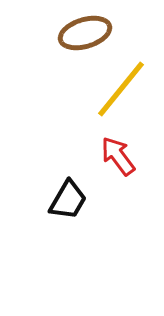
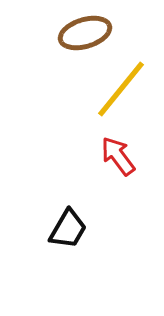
black trapezoid: moved 29 px down
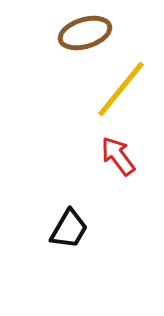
black trapezoid: moved 1 px right
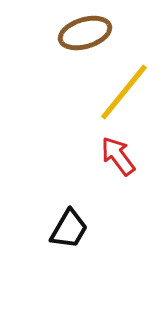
yellow line: moved 3 px right, 3 px down
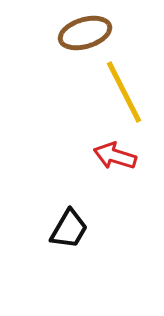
yellow line: rotated 66 degrees counterclockwise
red arrow: moved 3 px left; rotated 36 degrees counterclockwise
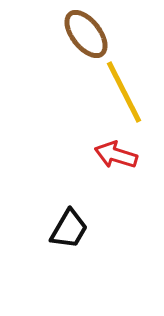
brown ellipse: moved 1 px right, 1 px down; rotated 69 degrees clockwise
red arrow: moved 1 px right, 1 px up
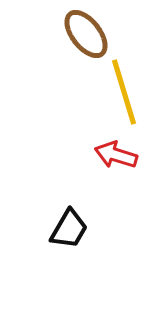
yellow line: rotated 10 degrees clockwise
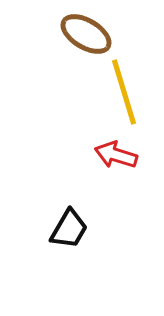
brown ellipse: rotated 21 degrees counterclockwise
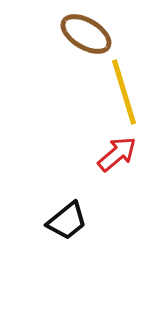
red arrow: moved 1 px right, 1 px up; rotated 123 degrees clockwise
black trapezoid: moved 2 px left, 8 px up; rotated 21 degrees clockwise
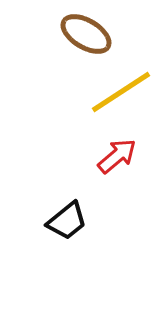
yellow line: moved 3 px left; rotated 74 degrees clockwise
red arrow: moved 2 px down
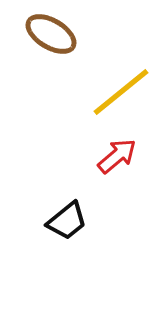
brown ellipse: moved 35 px left
yellow line: rotated 6 degrees counterclockwise
